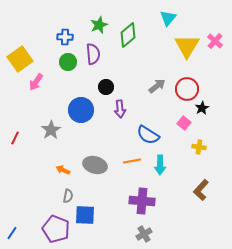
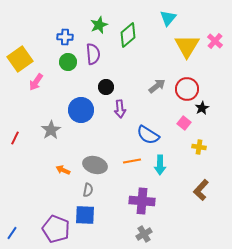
gray semicircle: moved 20 px right, 6 px up
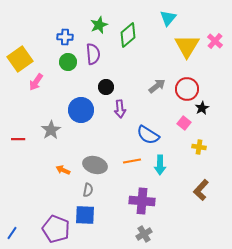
red line: moved 3 px right, 1 px down; rotated 64 degrees clockwise
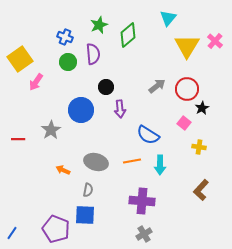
blue cross: rotated 21 degrees clockwise
gray ellipse: moved 1 px right, 3 px up
